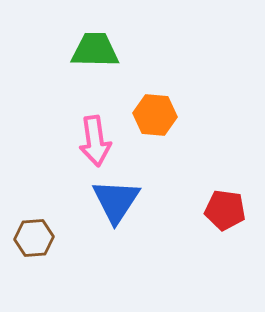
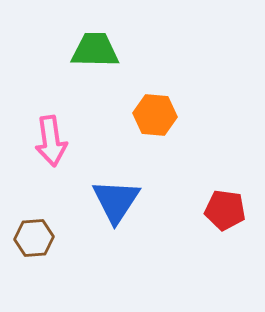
pink arrow: moved 44 px left
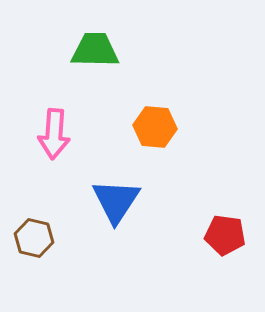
orange hexagon: moved 12 px down
pink arrow: moved 3 px right, 7 px up; rotated 12 degrees clockwise
red pentagon: moved 25 px down
brown hexagon: rotated 18 degrees clockwise
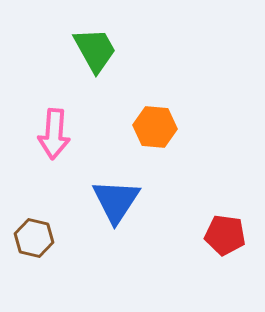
green trapezoid: rotated 60 degrees clockwise
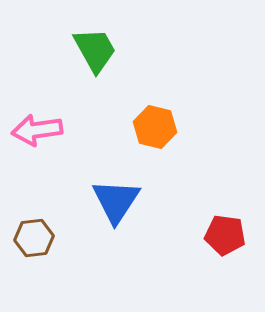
orange hexagon: rotated 9 degrees clockwise
pink arrow: moved 17 px left, 4 px up; rotated 78 degrees clockwise
brown hexagon: rotated 21 degrees counterclockwise
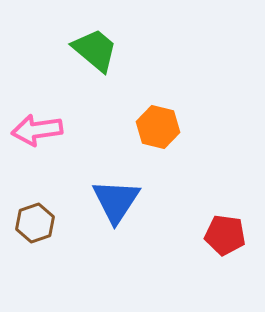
green trapezoid: rotated 21 degrees counterclockwise
orange hexagon: moved 3 px right
brown hexagon: moved 1 px right, 15 px up; rotated 12 degrees counterclockwise
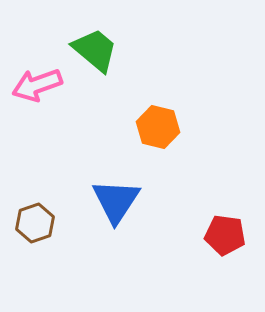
pink arrow: moved 45 px up; rotated 12 degrees counterclockwise
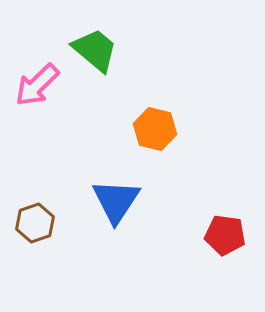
pink arrow: rotated 24 degrees counterclockwise
orange hexagon: moved 3 px left, 2 px down
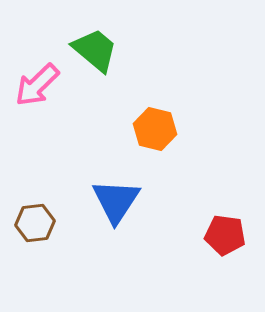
brown hexagon: rotated 12 degrees clockwise
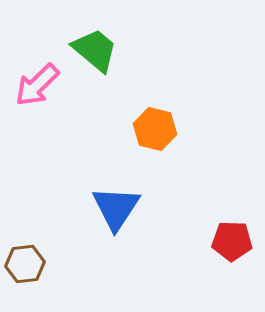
blue triangle: moved 7 px down
brown hexagon: moved 10 px left, 41 px down
red pentagon: moved 7 px right, 6 px down; rotated 6 degrees counterclockwise
